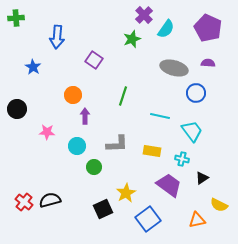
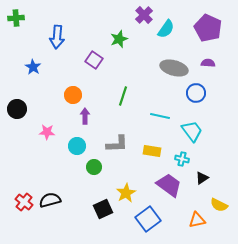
green star: moved 13 px left
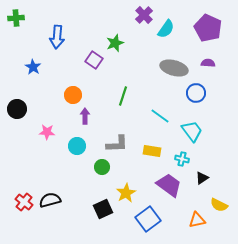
green star: moved 4 px left, 4 px down
cyan line: rotated 24 degrees clockwise
green circle: moved 8 px right
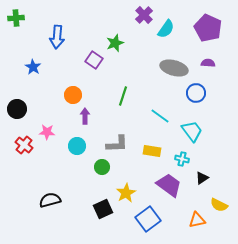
red cross: moved 57 px up
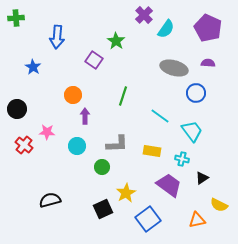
green star: moved 1 px right, 2 px up; rotated 18 degrees counterclockwise
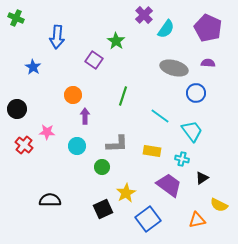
green cross: rotated 28 degrees clockwise
black semicircle: rotated 15 degrees clockwise
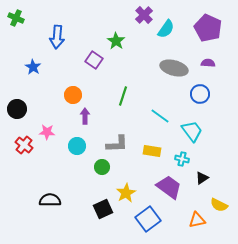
blue circle: moved 4 px right, 1 px down
purple trapezoid: moved 2 px down
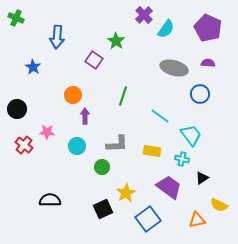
cyan trapezoid: moved 1 px left, 4 px down
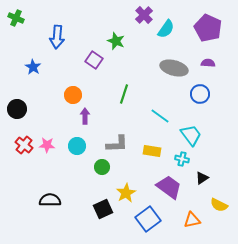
green star: rotated 12 degrees counterclockwise
green line: moved 1 px right, 2 px up
pink star: moved 13 px down
orange triangle: moved 5 px left
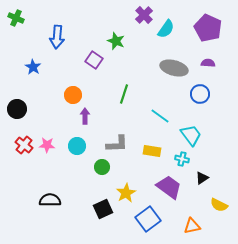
orange triangle: moved 6 px down
